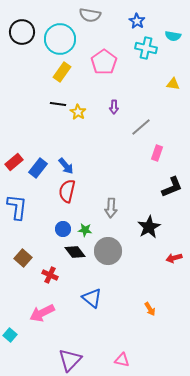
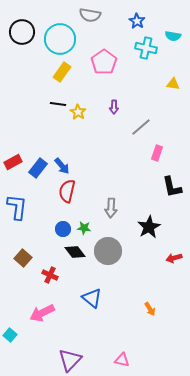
red rectangle: moved 1 px left; rotated 12 degrees clockwise
blue arrow: moved 4 px left
black L-shape: rotated 100 degrees clockwise
green star: moved 1 px left, 2 px up
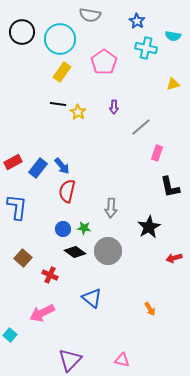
yellow triangle: rotated 24 degrees counterclockwise
black L-shape: moved 2 px left
black diamond: rotated 15 degrees counterclockwise
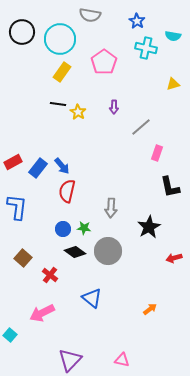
red cross: rotated 14 degrees clockwise
orange arrow: rotated 96 degrees counterclockwise
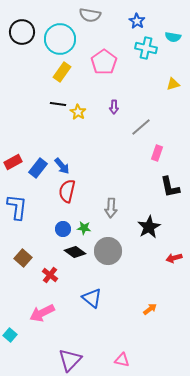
cyan semicircle: moved 1 px down
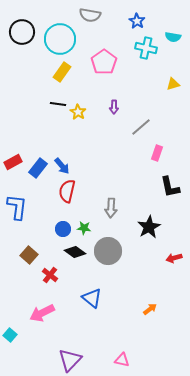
brown square: moved 6 px right, 3 px up
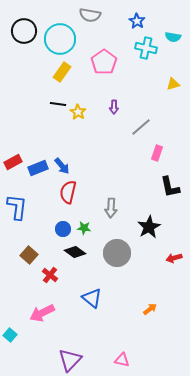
black circle: moved 2 px right, 1 px up
blue rectangle: rotated 30 degrees clockwise
red semicircle: moved 1 px right, 1 px down
gray circle: moved 9 px right, 2 px down
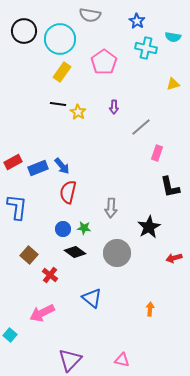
orange arrow: rotated 48 degrees counterclockwise
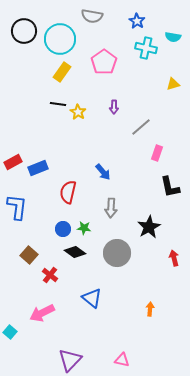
gray semicircle: moved 2 px right, 1 px down
blue arrow: moved 41 px right, 6 px down
red arrow: rotated 91 degrees clockwise
cyan square: moved 3 px up
